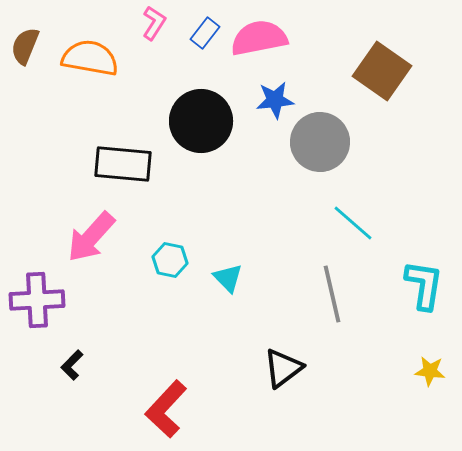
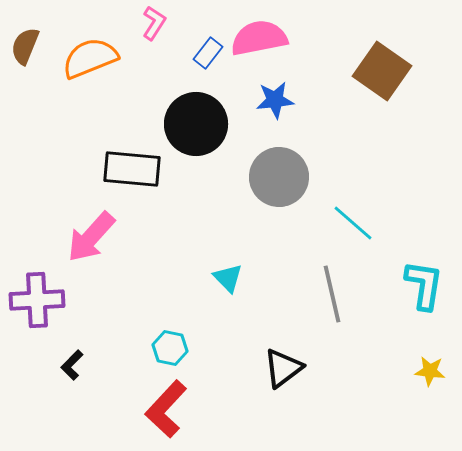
blue rectangle: moved 3 px right, 20 px down
orange semicircle: rotated 32 degrees counterclockwise
black circle: moved 5 px left, 3 px down
gray circle: moved 41 px left, 35 px down
black rectangle: moved 9 px right, 5 px down
cyan hexagon: moved 88 px down
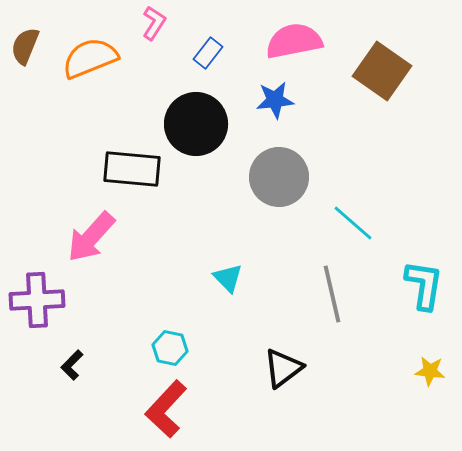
pink semicircle: moved 35 px right, 3 px down
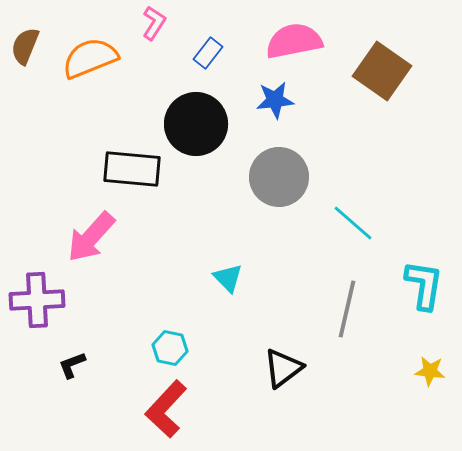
gray line: moved 15 px right, 15 px down; rotated 26 degrees clockwise
black L-shape: rotated 24 degrees clockwise
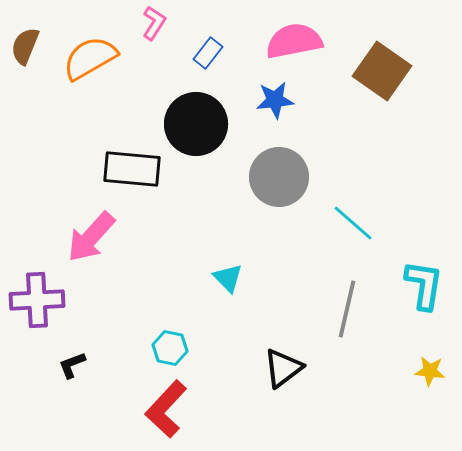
orange semicircle: rotated 8 degrees counterclockwise
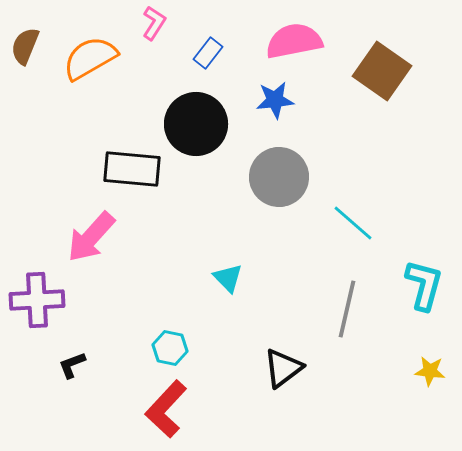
cyan L-shape: rotated 6 degrees clockwise
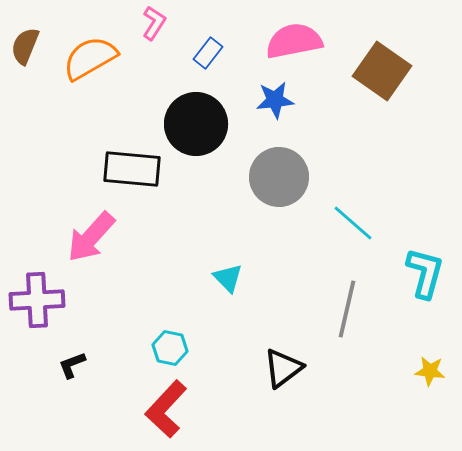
cyan L-shape: moved 1 px right, 12 px up
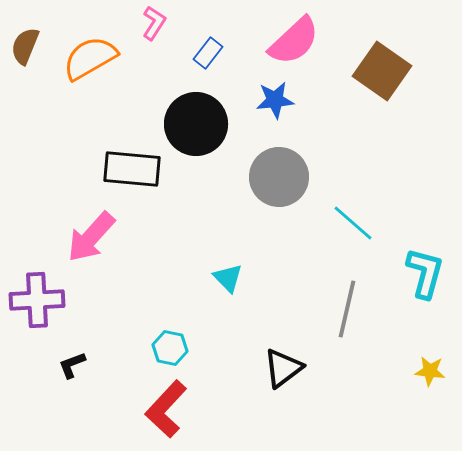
pink semicircle: rotated 148 degrees clockwise
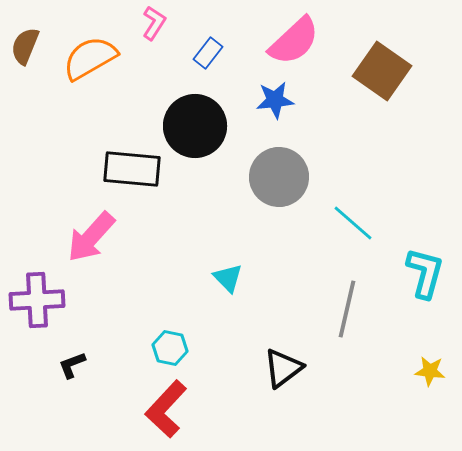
black circle: moved 1 px left, 2 px down
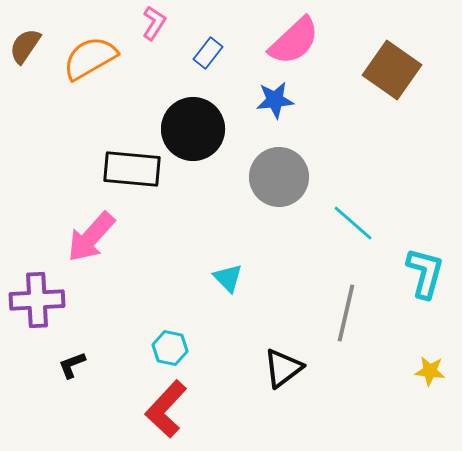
brown semicircle: rotated 12 degrees clockwise
brown square: moved 10 px right, 1 px up
black circle: moved 2 px left, 3 px down
gray line: moved 1 px left, 4 px down
